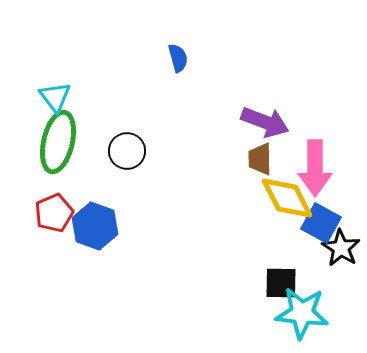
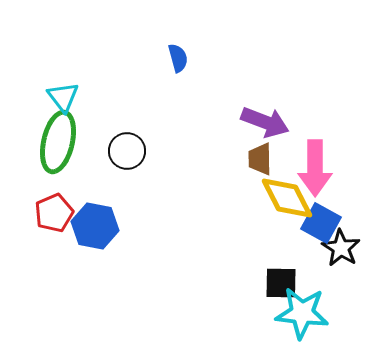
cyan triangle: moved 8 px right
blue hexagon: rotated 9 degrees counterclockwise
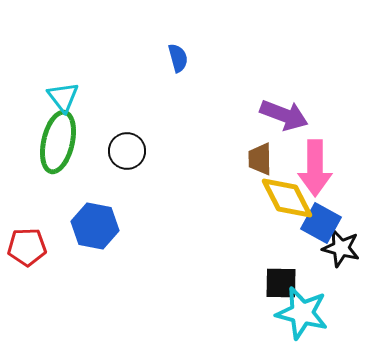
purple arrow: moved 19 px right, 7 px up
red pentagon: moved 27 px left, 34 px down; rotated 21 degrees clockwise
black star: rotated 18 degrees counterclockwise
cyan star: rotated 8 degrees clockwise
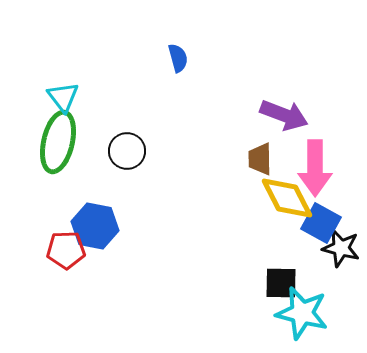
red pentagon: moved 39 px right, 3 px down
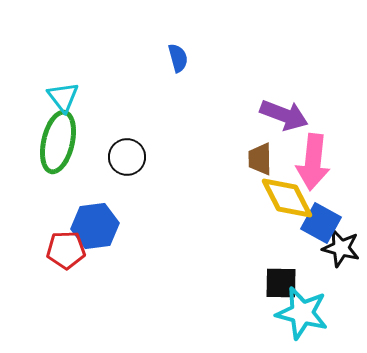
black circle: moved 6 px down
pink arrow: moved 2 px left, 6 px up; rotated 6 degrees clockwise
blue hexagon: rotated 18 degrees counterclockwise
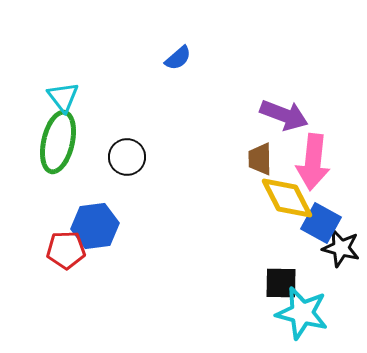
blue semicircle: rotated 64 degrees clockwise
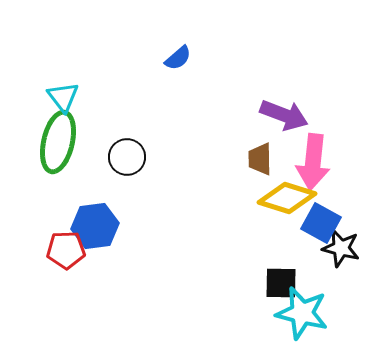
yellow diamond: rotated 46 degrees counterclockwise
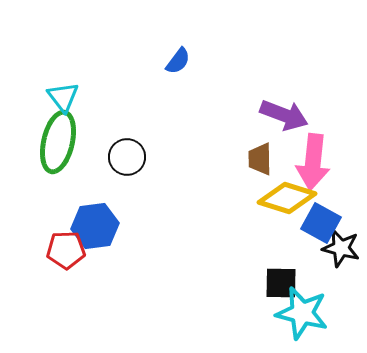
blue semicircle: moved 3 px down; rotated 12 degrees counterclockwise
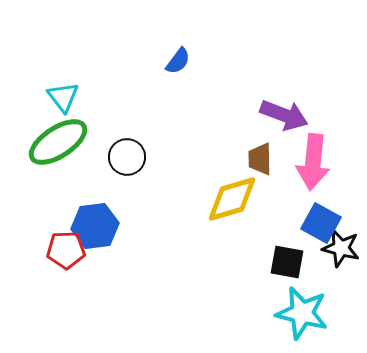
green ellipse: rotated 44 degrees clockwise
yellow diamond: moved 55 px left, 1 px down; rotated 34 degrees counterclockwise
black square: moved 6 px right, 21 px up; rotated 9 degrees clockwise
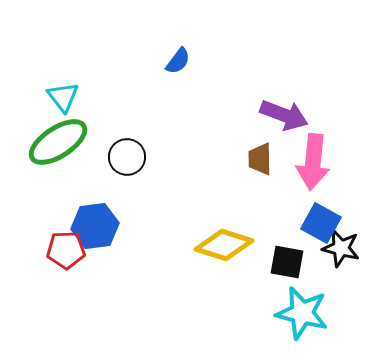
yellow diamond: moved 8 px left, 46 px down; rotated 34 degrees clockwise
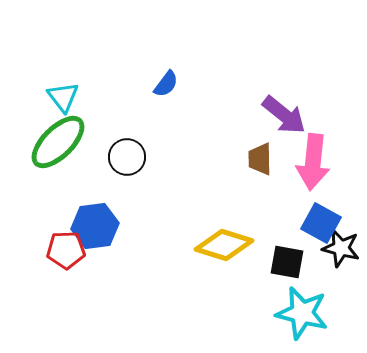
blue semicircle: moved 12 px left, 23 px down
purple arrow: rotated 18 degrees clockwise
green ellipse: rotated 12 degrees counterclockwise
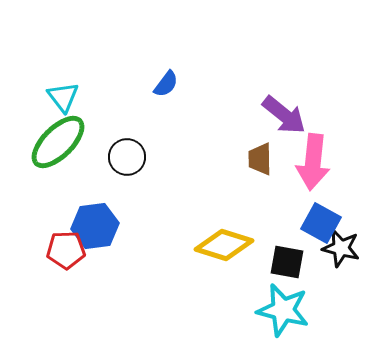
cyan star: moved 19 px left, 3 px up
